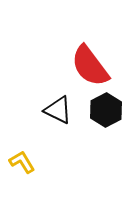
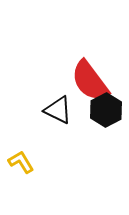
red semicircle: moved 15 px down
yellow L-shape: moved 1 px left
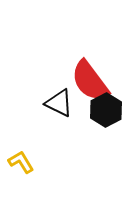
black triangle: moved 1 px right, 7 px up
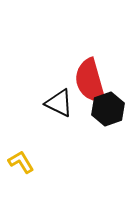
red semicircle: rotated 21 degrees clockwise
black hexagon: moved 2 px right, 1 px up; rotated 8 degrees clockwise
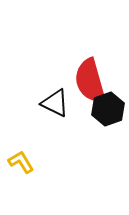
black triangle: moved 4 px left
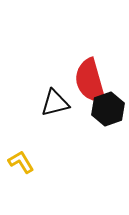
black triangle: rotated 40 degrees counterclockwise
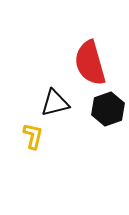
red semicircle: moved 18 px up
yellow L-shape: moved 12 px right, 26 px up; rotated 44 degrees clockwise
